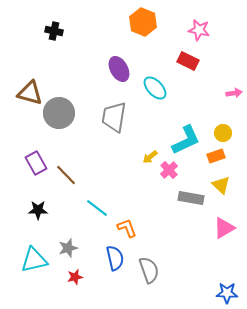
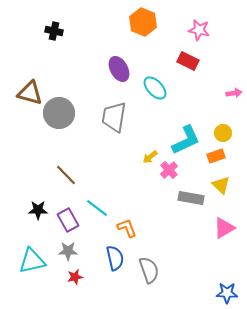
purple rectangle: moved 32 px right, 57 px down
gray star: moved 3 px down; rotated 18 degrees clockwise
cyan triangle: moved 2 px left, 1 px down
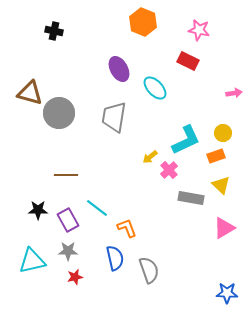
brown line: rotated 45 degrees counterclockwise
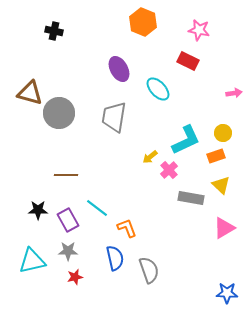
cyan ellipse: moved 3 px right, 1 px down
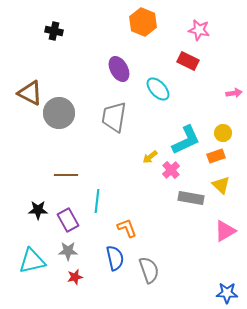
brown triangle: rotated 12 degrees clockwise
pink cross: moved 2 px right
cyan line: moved 7 px up; rotated 60 degrees clockwise
pink triangle: moved 1 px right, 3 px down
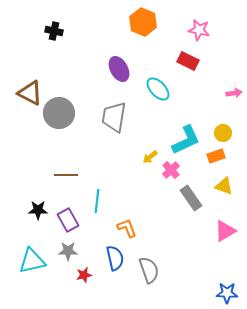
yellow triangle: moved 3 px right, 1 px down; rotated 24 degrees counterclockwise
gray rectangle: rotated 45 degrees clockwise
red star: moved 9 px right, 2 px up
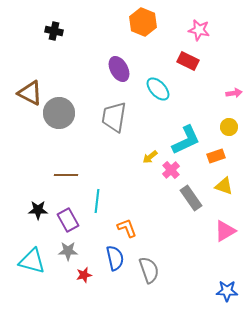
yellow circle: moved 6 px right, 6 px up
cyan triangle: rotated 28 degrees clockwise
blue star: moved 2 px up
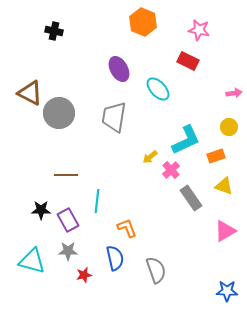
black star: moved 3 px right
gray semicircle: moved 7 px right
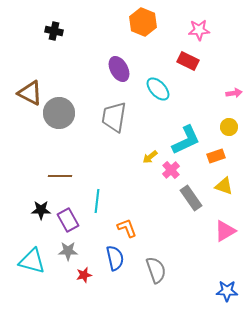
pink star: rotated 15 degrees counterclockwise
brown line: moved 6 px left, 1 px down
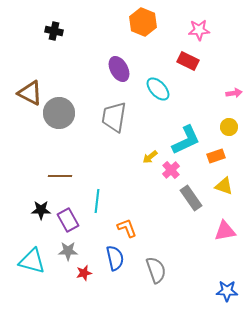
pink triangle: rotated 20 degrees clockwise
red star: moved 2 px up
